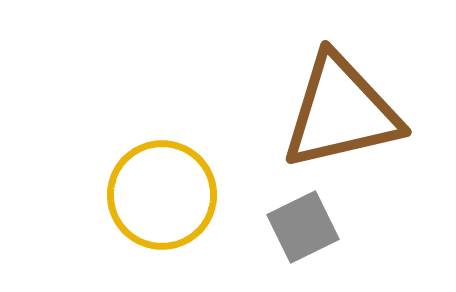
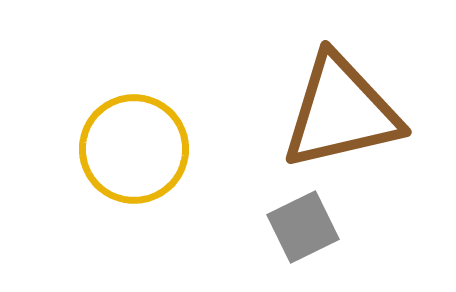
yellow circle: moved 28 px left, 46 px up
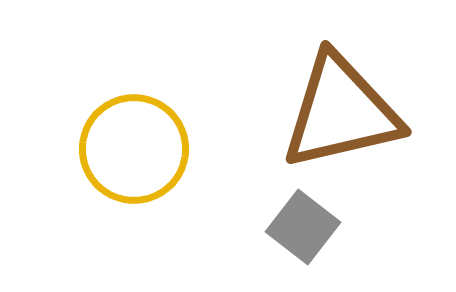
gray square: rotated 26 degrees counterclockwise
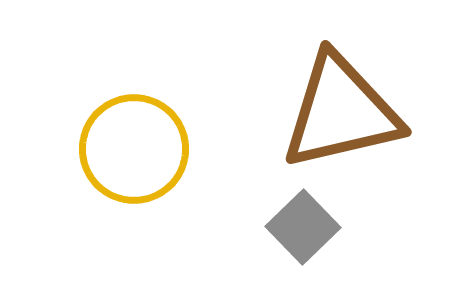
gray square: rotated 8 degrees clockwise
